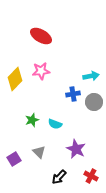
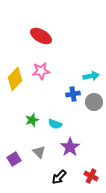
purple star: moved 6 px left, 2 px up; rotated 12 degrees clockwise
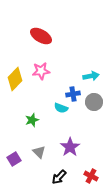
cyan semicircle: moved 6 px right, 16 px up
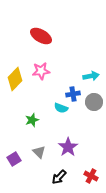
purple star: moved 2 px left
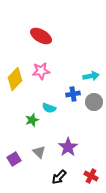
cyan semicircle: moved 12 px left
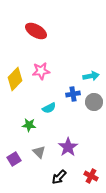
red ellipse: moved 5 px left, 5 px up
cyan semicircle: rotated 48 degrees counterclockwise
green star: moved 3 px left, 5 px down; rotated 24 degrees clockwise
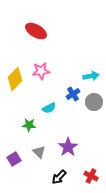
blue cross: rotated 24 degrees counterclockwise
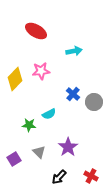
cyan arrow: moved 17 px left, 25 px up
blue cross: rotated 16 degrees counterclockwise
cyan semicircle: moved 6 px down
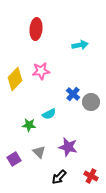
red ellipse: moved 2 px up; rotated 65 degrees clockwise
cyan arrow: moved 6 px right, 6 px up
gray circle: moved 3 px left
purple star: rotated 24 degrees counterclockwise
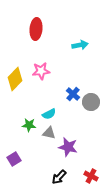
gray triangle: moved 10 px right, 19 px up; rotated 32 degrees counterclockwise
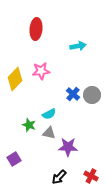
cyan arrow: moved 2 px left, 1 px down
gray circle: moved 1 px right, 7 px up
green star: rotated 16 degrees clockwise
purple star: rotated 12 degrees counterclockwise
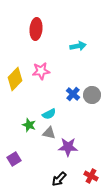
black arrow: moved 2 px down
